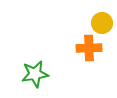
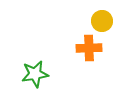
yellow circle: moved 2 px up
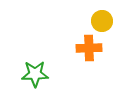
green star: rotated 8 degrees clockwise
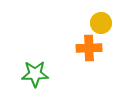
yellow circle: moved 1 px left, 2 px down
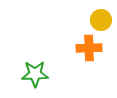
yellow circle: moved 3 px up
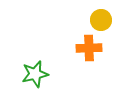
green star: rotated 12 degrees counterclockwise
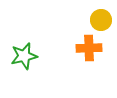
green star: moved 11 px left, 18 px up
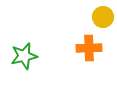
yellow circle: moved 2 px right, 3 px up
